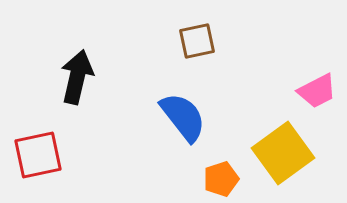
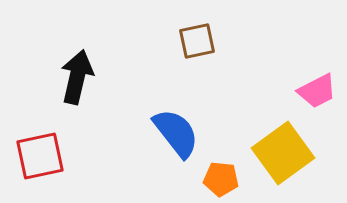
blue semicircle: moved 7 px left, 16 px down
red square: moved 2 px right, 1 px down
orange pentagon: rotated 24 degrees clockwise
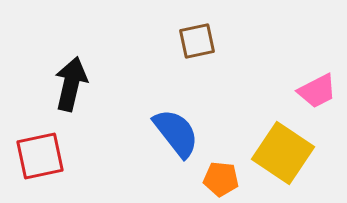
black arrow: moved 6 px left, 7 px down
yellow square: rotated 20 degrees counterclockwise
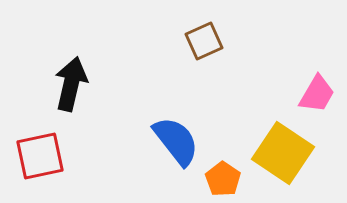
brown square: moved 7 px right; rotated 12 degrees counterclockwise
pink trapezoid: moved 3 px down; rotated 33 degrees counterclockwise
blue semicircle: moved 8 px down
orange pentagon: moved 2 px right; rotated 28 degrees clockwise
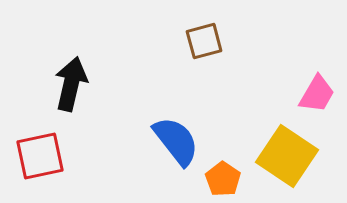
brown square: rotated 9 degrees clockwise
yellow square: moved 4 px right, 3 px down
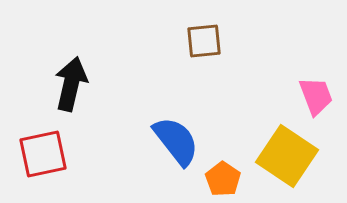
brown square: rotated 9 degrees clockwise
pink trapezoid: moved 1 px left, 2 px down; rotated 51 degrees counterclockwise
red square: moved 3 px right, 2 px up
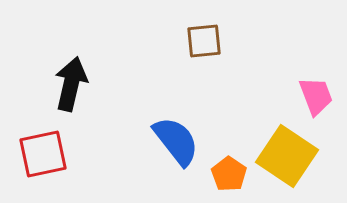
orange pentagon: moved 6 px right, 5 px up
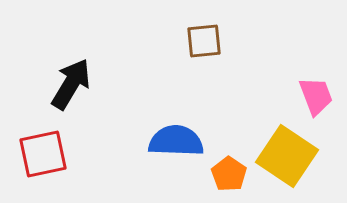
black arrow: rotated 18 degrees clockwise
blue semicircle: rotated 50 degrees counterclockwise
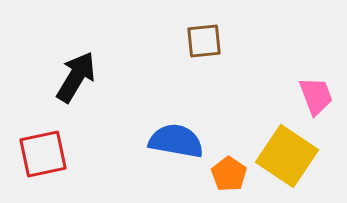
black arrow: moved 5 px right, 7 px up
blue semicircle: rotated 8 degrees clockwise
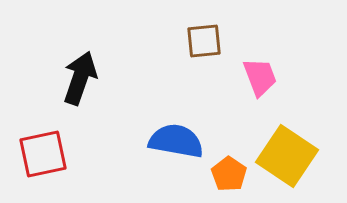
black arrow: moved 4 px right, 1 px down; rotated 12 degrees counterclockwise
pink trapezoid: moved 56 px left, 19 px up
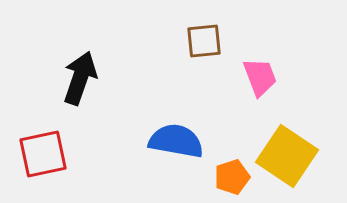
orange pentagon: moved 3 px right, 3 px down; rotated 20 degrees clockwise
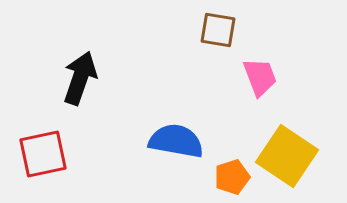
brown square: moved 14 px right, 11 px up; rotated 15 degrees clockwise
